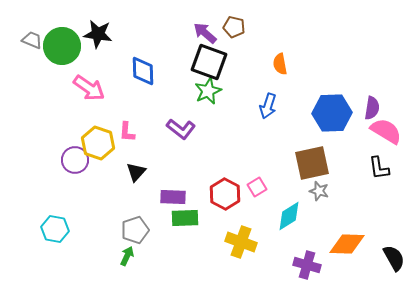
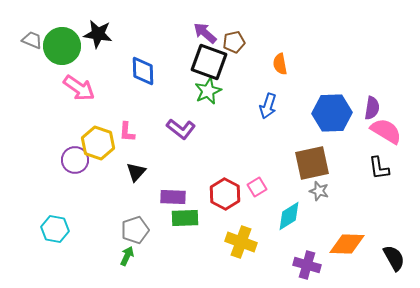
brown pentagon: moved 15 px down; rotated 25 degrees counterclockwise
pink arrow: moved 10 px left
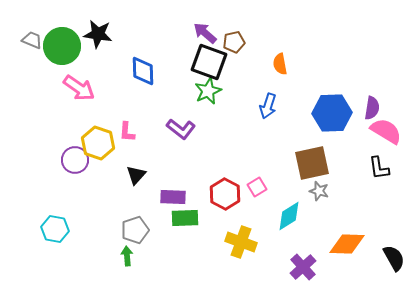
black triangle: moved 3 px down
green arrow: rotated 30 degrees counterclockwise
purple cross: moved 4 px left, 2 px down; rotated 32 degrees clockwise
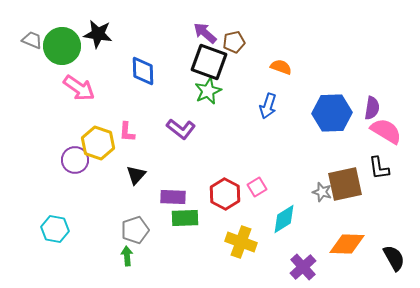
orange semicircle: moved 1 px right, 3 px down; rotated 120 degrees clockwise
brown square: moved 33 px right, 21 px down
gray star: moved 3 px right, 1 px down
cyan diamond: moved 5 px left, 3 px down
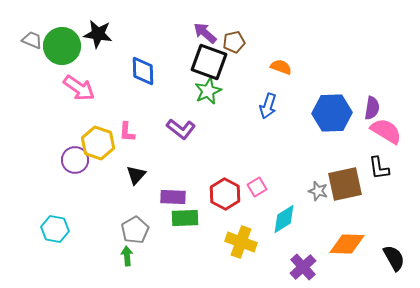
gray star: moved 4 px left, 1 px up
gray pentagon: rotated 12 degrees counterclockwise
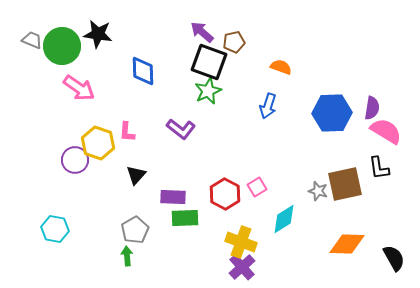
purple arrow: moved 3 px left, 1 px up
purple cross: moved 61 px left
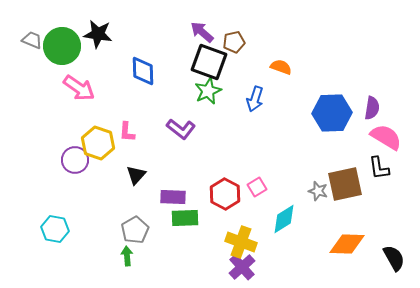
blue arrow: moved 13 px left, 7 px up
pink semicircle: moved 6 px down
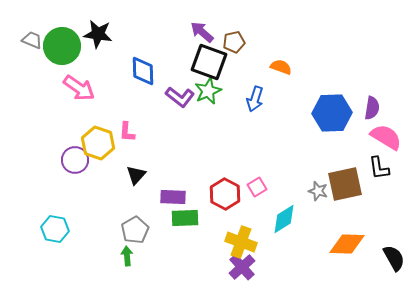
purple L-shape: moved 1 px left, 32 px up
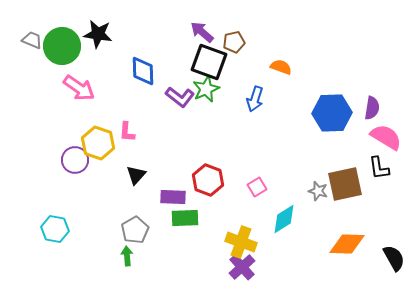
green star: moved 2 px left, 2 px up
red hexagon: moved 17 px left, 14 px up; rotated 8 degrees counterclockwise
